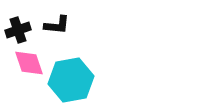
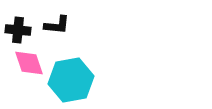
black cross: rotated 25 degrees clockwise
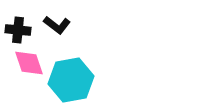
black L-shape: rotated 32 degrees clockwise
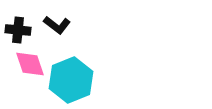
pink diamond: moved 1 px right, 1 px down
cyan hexagon: rotated 12 degrees counterclockwise
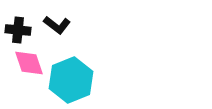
pink diamond: moved 1 px left, 1 px up
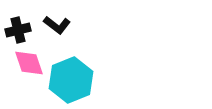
black cross: rotated 20 degrees counterclockwise
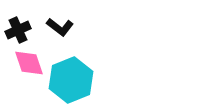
black L-shape: moved 3 px right, 2 px down
black cross: rotated 10 degrees counterclockwise
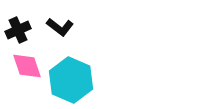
pink diamond: moved 2 px left, 3 px down
cyan hexagon: rotated 15 degrees counterclockwise
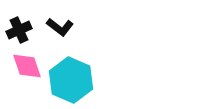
black cross: moved 1 px right
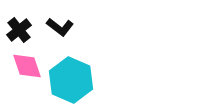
black cross: rotated 15 degrees counterclockwise
